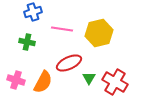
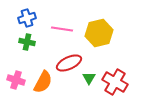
blue cross: moved 6 px left, 6 px down
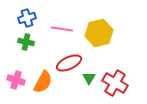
green cross: moved 1 px left
red cross: moved 1 px down
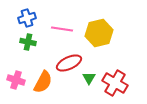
green cross: moved 2 px right
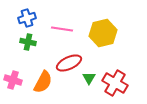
yellow hexagon: moved 4 px right
pink cross: moved 3 px left
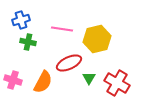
blue cross: moved 6 px left, 2 px down
yellow hexagon: moved 6 px left, 6 px down
red cross: moved 2 px right
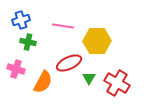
pink line: moved 1 px right, 3 px up
yellow hexagon: moved 2 px down; rotated 12 degrees clockwise
pink cross: moved 3 px right, 11 px up
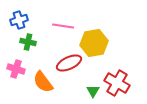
blue cross: moved 2 px left
yellow hexagon: moved 3 px left, 2 px down; rotated 8 degrees counterclockwise
green triangle: moved 4 px right, 13 px down
orange semicircle: rotated 115 degrees clockwise
